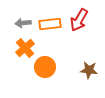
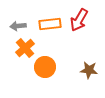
gray arrow: moved 5 px left, 3 px down
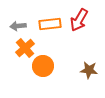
orange circle: moved 2 px left, 1 px up
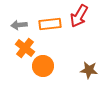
red arrow: moved 4 px up
gray arrow: moved 1 px right, 1 px up
orange cross: rotated 12 degrees counterclockwise
